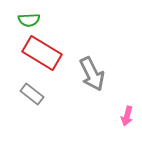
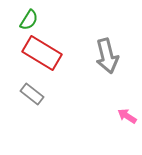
green semicircle: rotated 55 degrees counterclockwise
gray arrow: moved 15 px right, 18 px up; rotated 12 degrees clockwise
pink arrow: rotated 108 degrees clockwise
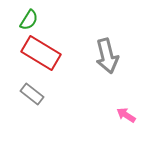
red rectangle: moved 1 px left
pink arrow: moved 1 px left, 1 px up
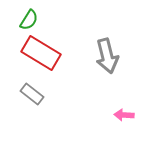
pink arrow: moved 2 px left; rotated 30 degrees counterclockwise
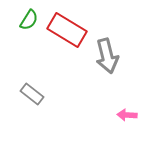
red rectangle: moved 26 px right, 23 px up
pink arrow: moved 3 px right
